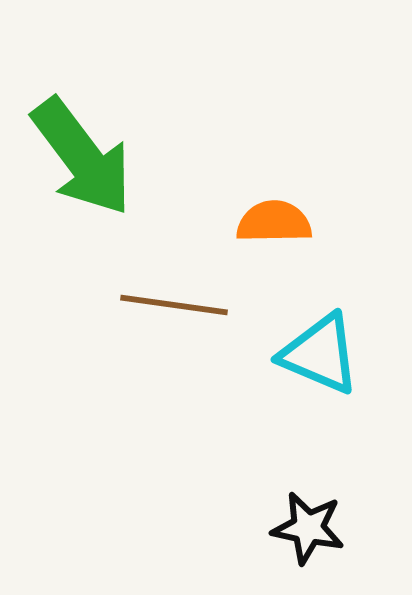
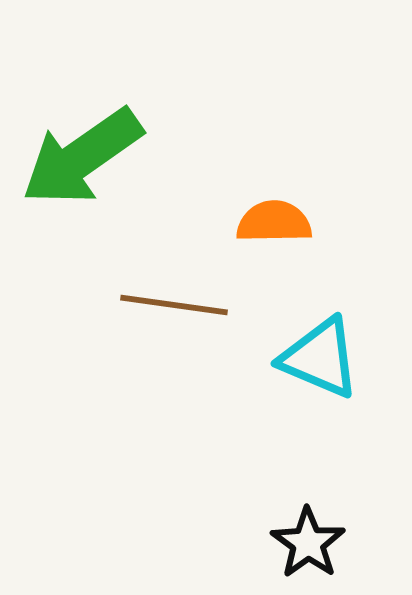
green arrow: rotated 92 degrees clockwise
cyan triangle: moved 4 px down
black star: moved 15 px down; rotated 24 degrees clockwise
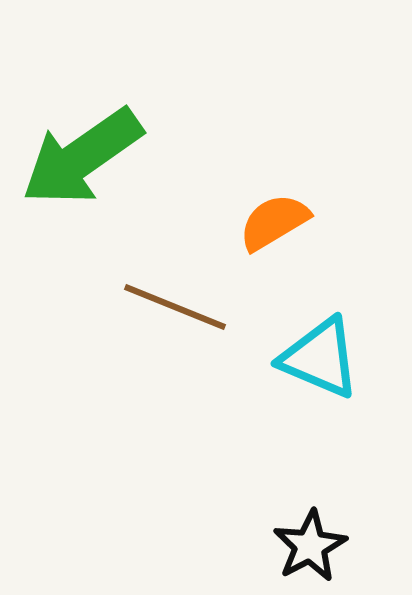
orange semicircle: rotated 30 degrees counterclockwise
brown line: moved 1 px right, 2 px down; rotated 14 degrees clockwise
black star: moved 2 px right, 3 px down; rotated 8 degrees clockwise
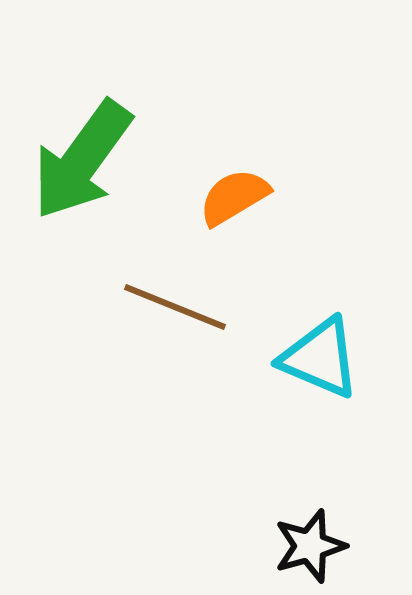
green arrow: moved 3 px down; rotated 19 degrees counterclockwise
orange semicircle: moved 40 px left, 25 px up
black star: rotated 12 degrees clockwise
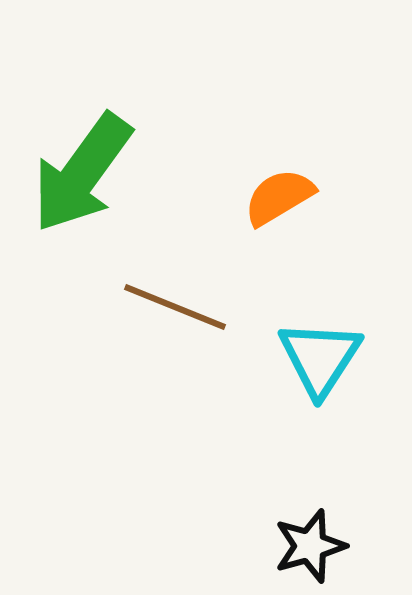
green arrow: moved 13 px down
orange semicircle: moved 45 px right
cyan triangle: rotated 40 degrees clockwise
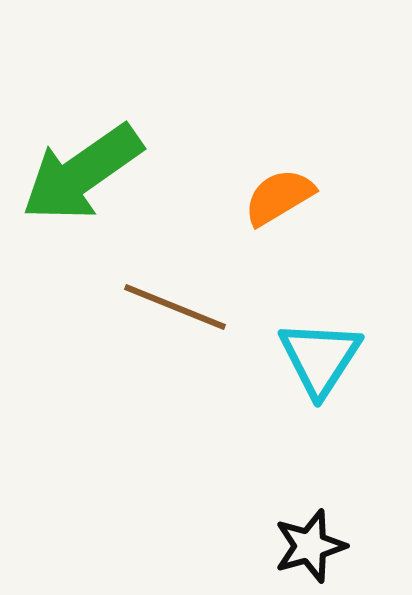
green arrow: rotated 19 degrees clockwise
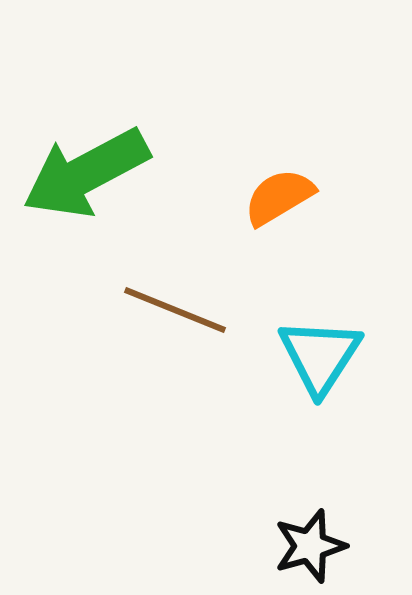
green arrow: moved 4 px right; rotated 7 degrees clockwise
brown line: moved 3 px down
cyan triangle: moved 2 px up
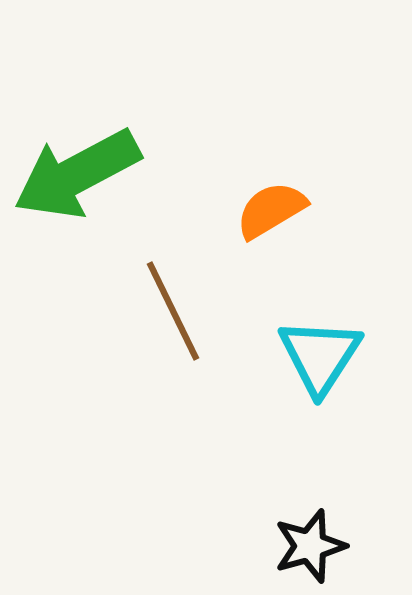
green arrow: moved 9 px left, 1 px down
orange semicircle: moved 8 px left, 13 px down
brown line: moved 2 px left, 1 px down; rotated 42 degrees clockwise
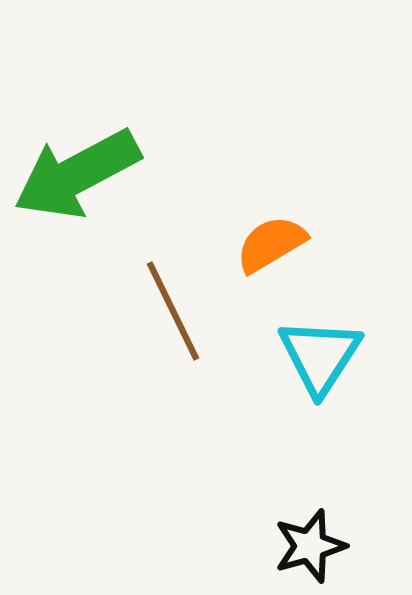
orange semicircle: moved 34 px down
